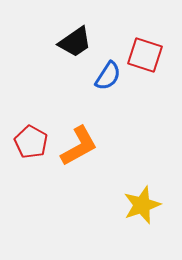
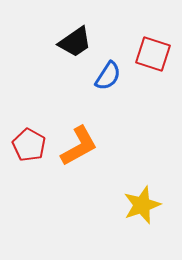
red square: moved 8 px right, 1 px up
red pentagon: moved 2 px left, 3 px down
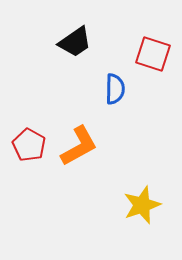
blue semicircle: moved 7 px right, 13 px down; rotated 32 degrees counterclockwise
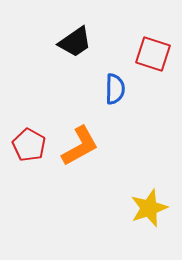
orange L-shape: moved 1 px right
yellow star: moved 7 px right, 3 px down
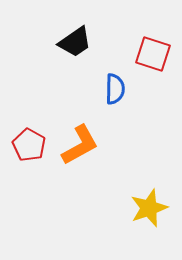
orange L-shape: moved 1 px up
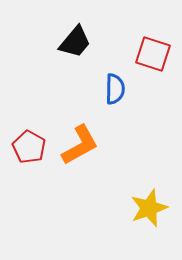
black trapezoid: rotated 15 degrees counterclockwise
red pentagon: moved 2 px down
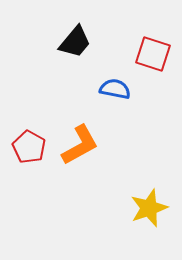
blue semicircle: rotated 80 degrees counterclockwise
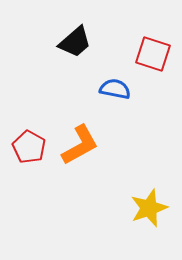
black trapezoid: rotated 9 degrees clockwise
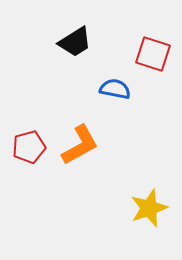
black trapezoid: rotated 9 degrees clockwise
red pentagon: rotated 28 degrees clockwise
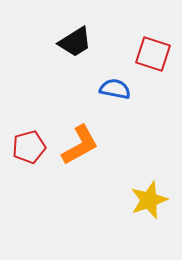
yellow star: moved 8 px up
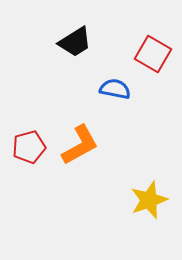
red square: rotated 12 degrees clockwise
